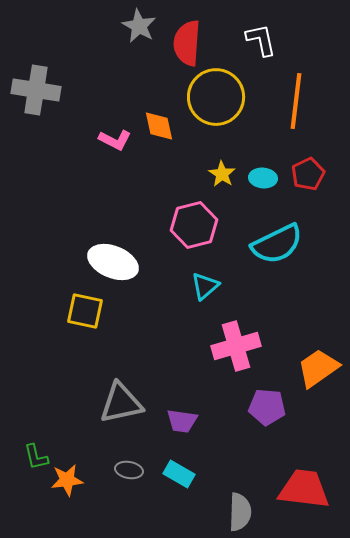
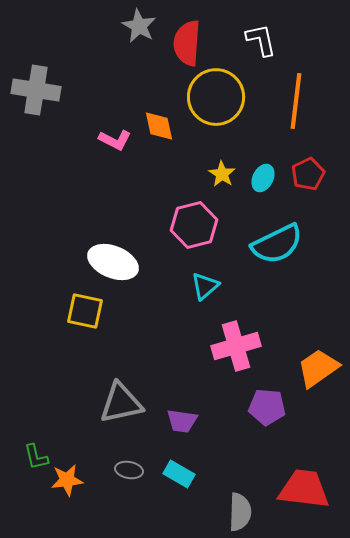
cyan ellipse: rotated 68 degrees counterclockwise
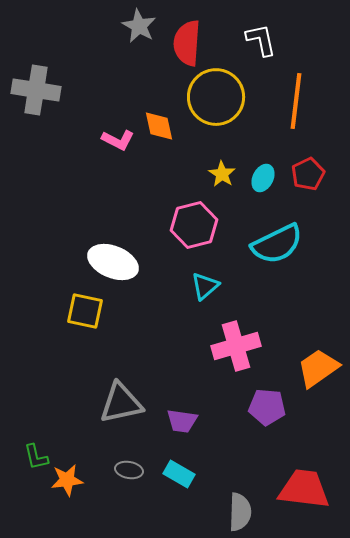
pink L-shape: moved 3 px right
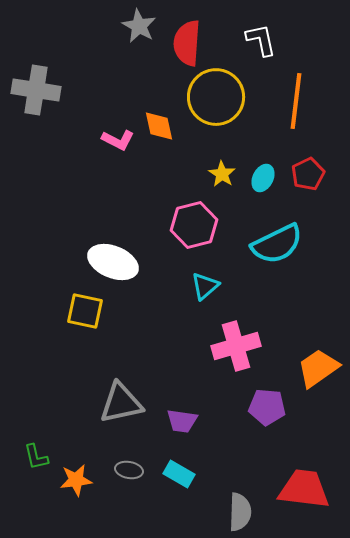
orange star: moved 9 px right
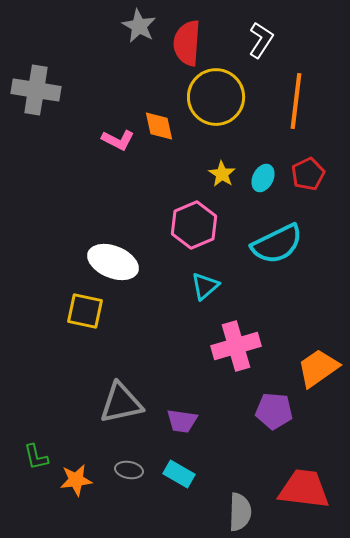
white L-shape: rotated 45 degrees clockwise
pink hexagon: rotated 9 degrees counterclockwise
purple pentagon: moved 7 px right, 4 px down
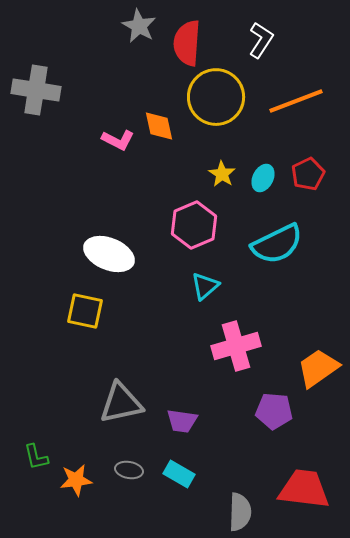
orange line: rotated 62 degrees clockwise
white ellipse: moved 4 px left, 8 px up
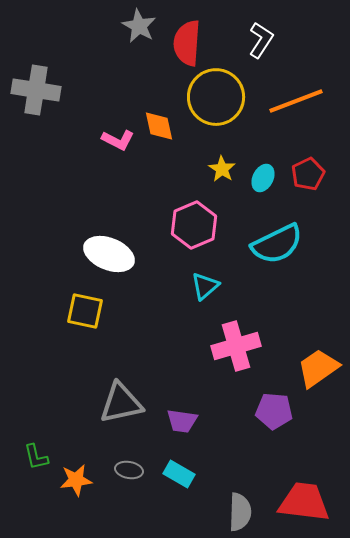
yellow star: moved 5 px up
red trapezoid: moved 13 px down
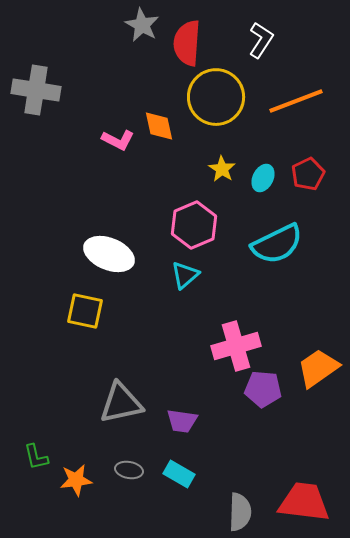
gray star: moved 3 px right, 1 px up
cyan triangle: moved 20 px left, 11 px up
purple pentagon: moved 11 px left, 22 px up
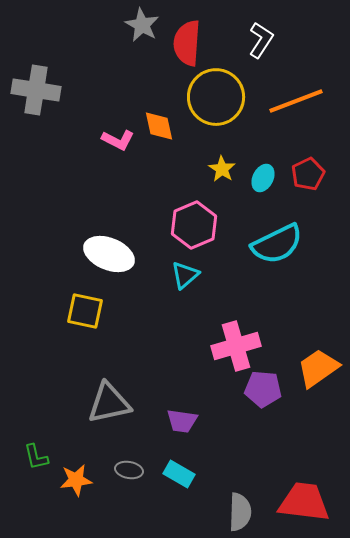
gray triangle: moved 12 px left
